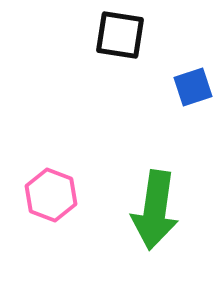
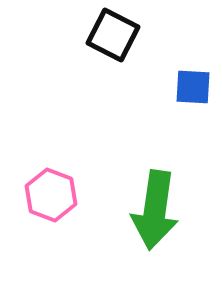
black square: moved 7 px left; rotated 18 degrees clockwise
blue square: rotated 21 degrees clockwise
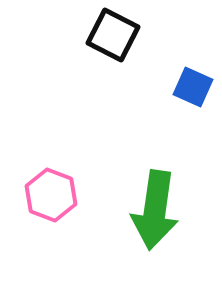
blue square: rotated 21 degrees clockwise
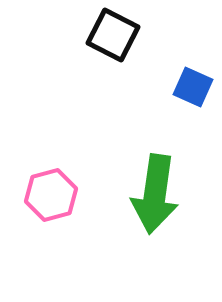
pink hexagon: rotated 24 degrees clockwise
green arrow: moved 16 px up
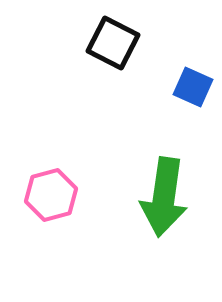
black square: moved 8 px down
green arrow: moved 9 px right, 3 px down
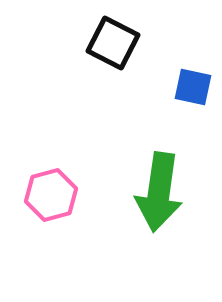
blue square: rotated 12 degrees counterclockwise
green arrow: moved 5 px left, 5 px up
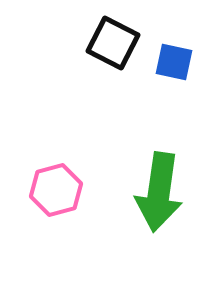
blue square: moved 19 px left, 25 px up
pink hexagon: moved 5 px right, 5 px up
